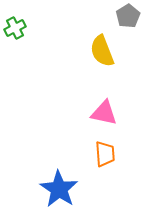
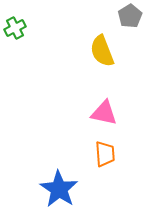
gray pentagon: moved 2 px right
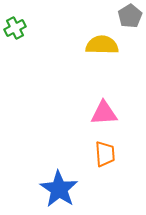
yellow semicircle: moved 6 px up; rotated 112 degrees clockwise
pink triangle: rotated 16 degrees counterclockwise
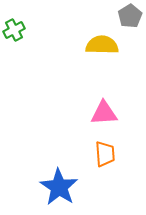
green cross: moved 1 px left, 2 px down
blue star: moved 2 px up
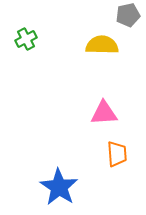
gray pentagon: moved 2 px left, 1 px up; rotated 20 degrees clockwise
green cross: moved 12 px right, 9 px down
orange trapezoid: moved 12 px right
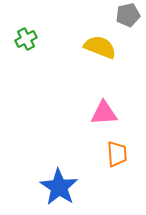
yellow semicircle: moved 2 px left, 2 px down; rotated 20 degrees clockwise
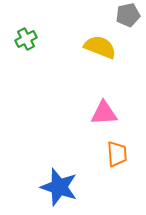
blue star: rotated 15 degrees counterclockwise
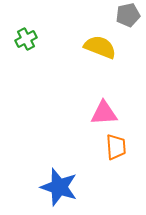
orange trapezoid: moved 1 px left, 7 px up
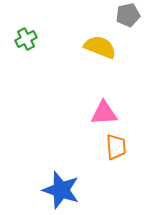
blue star: moved 2 px right, 3 px down
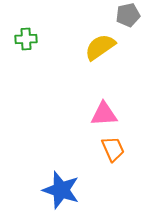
green cross: rotated 25 degrees clockwise
yellow semicircle: rotated 56 degrees counterclockwise
pink triangle: moved 1 px down
orange trapezoid: moved 3 px left, 2 px down; rotated 20 degrees counterclockwise
